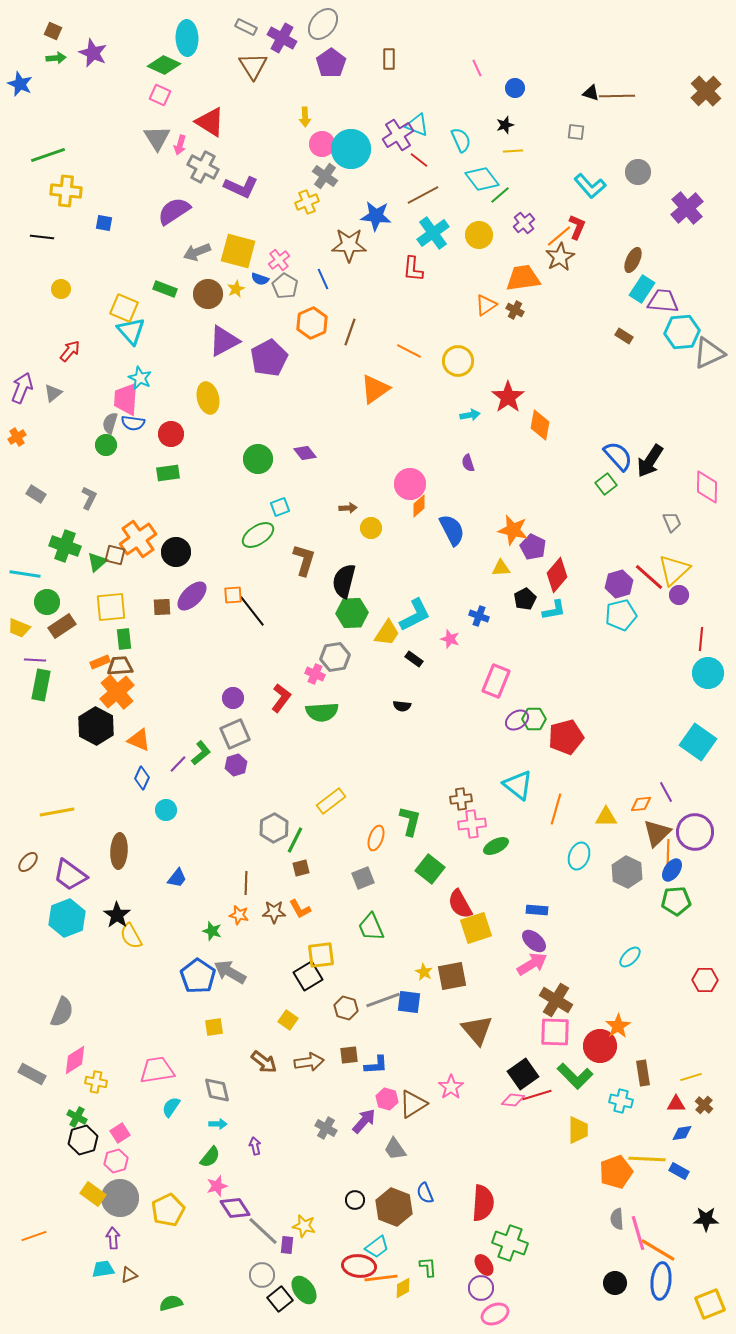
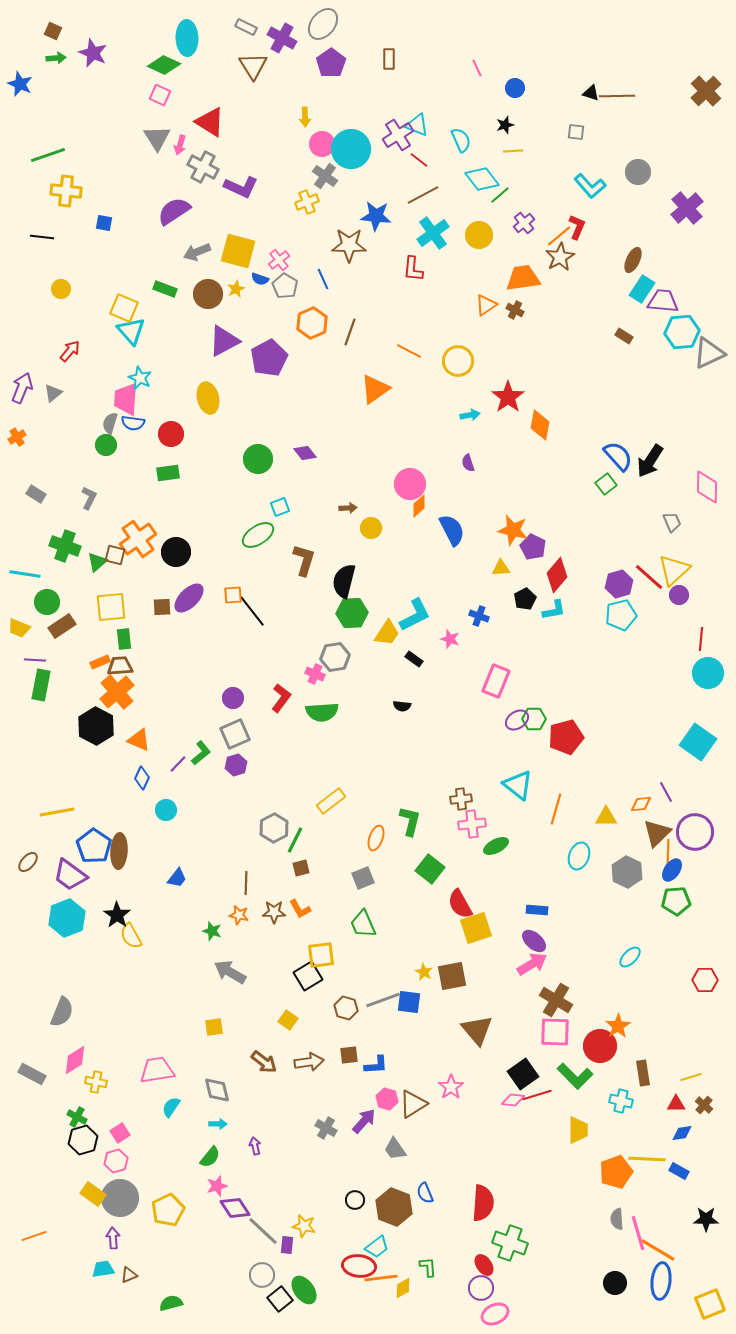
purple ellipse at (192, 596): moved 3 px left, 2 px down
green trapezoid at (371, 927): moved 8 px left, 3 px up
blue pentagon at (198, 976): moved 104 px left, 130 px up
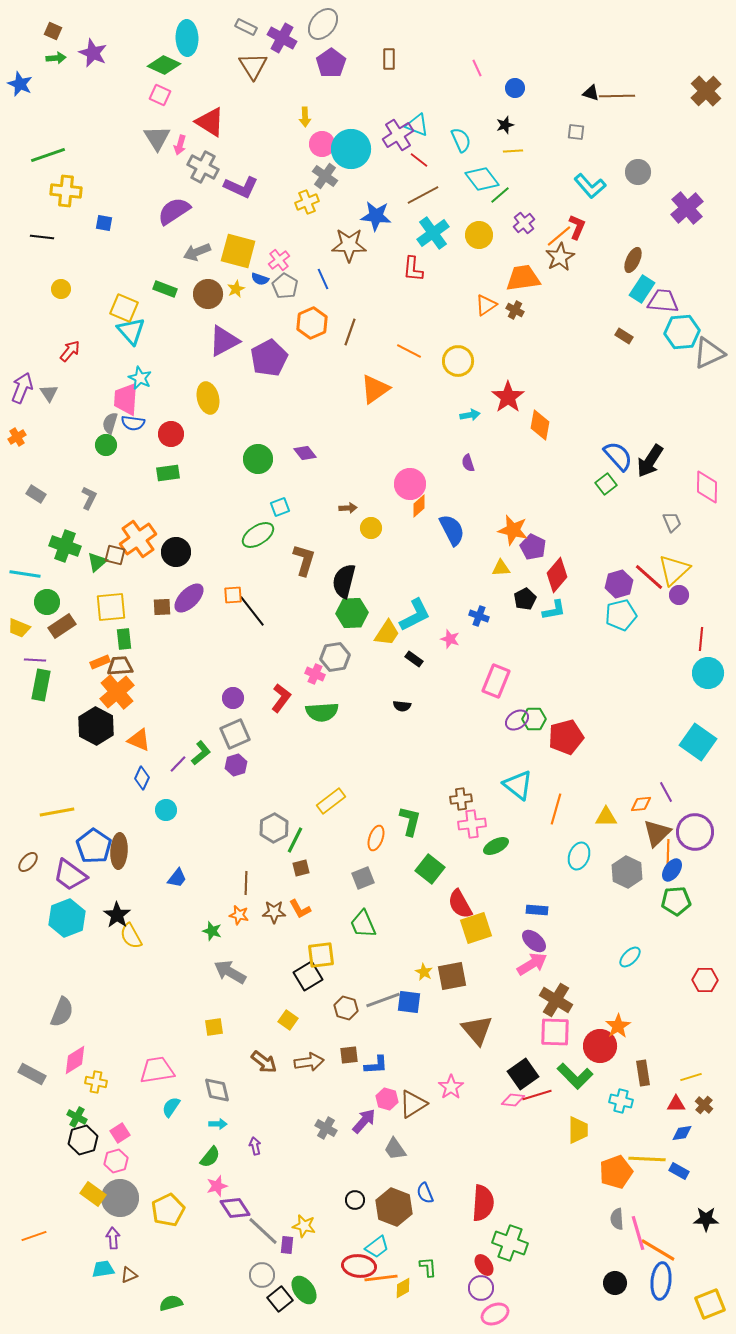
gray triangle at (53, 393): moved 4 px left; rotated 24 degrees counterclockwise
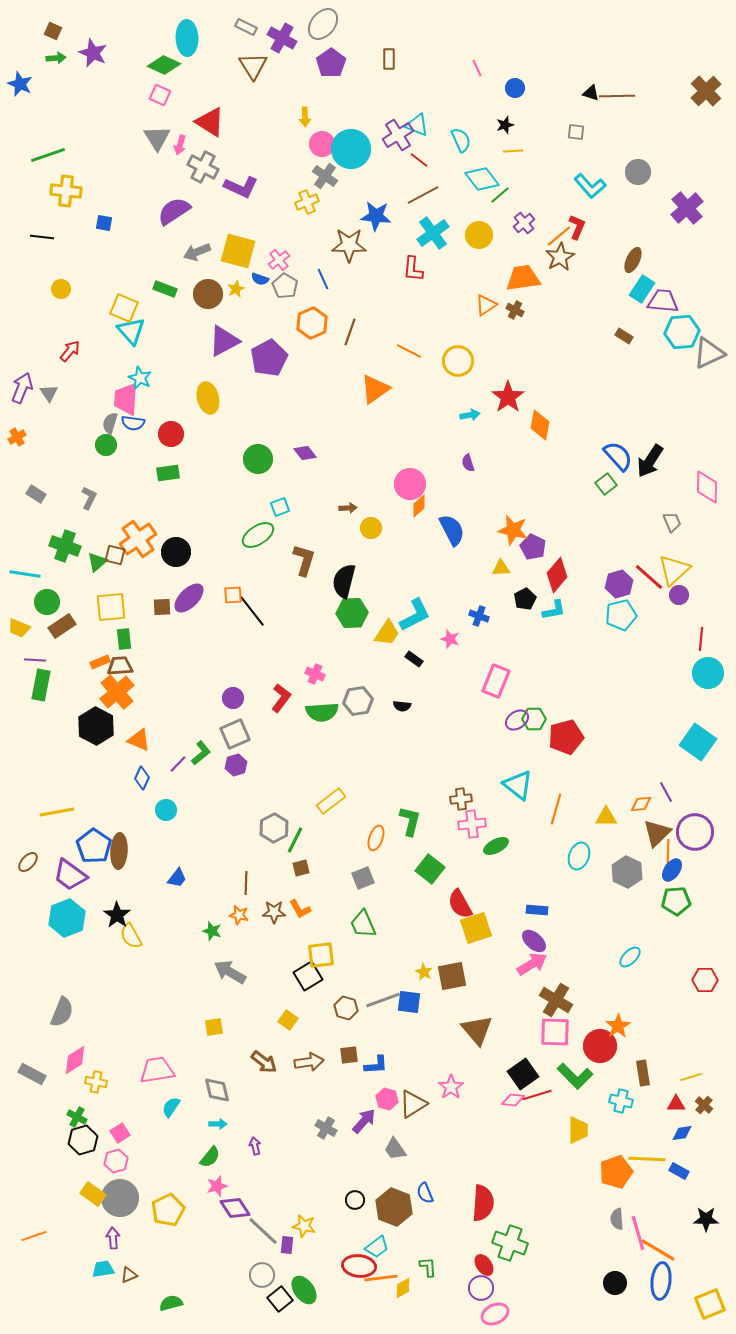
gray hexagon at (335, 657): moved 23 px right, 44 px down
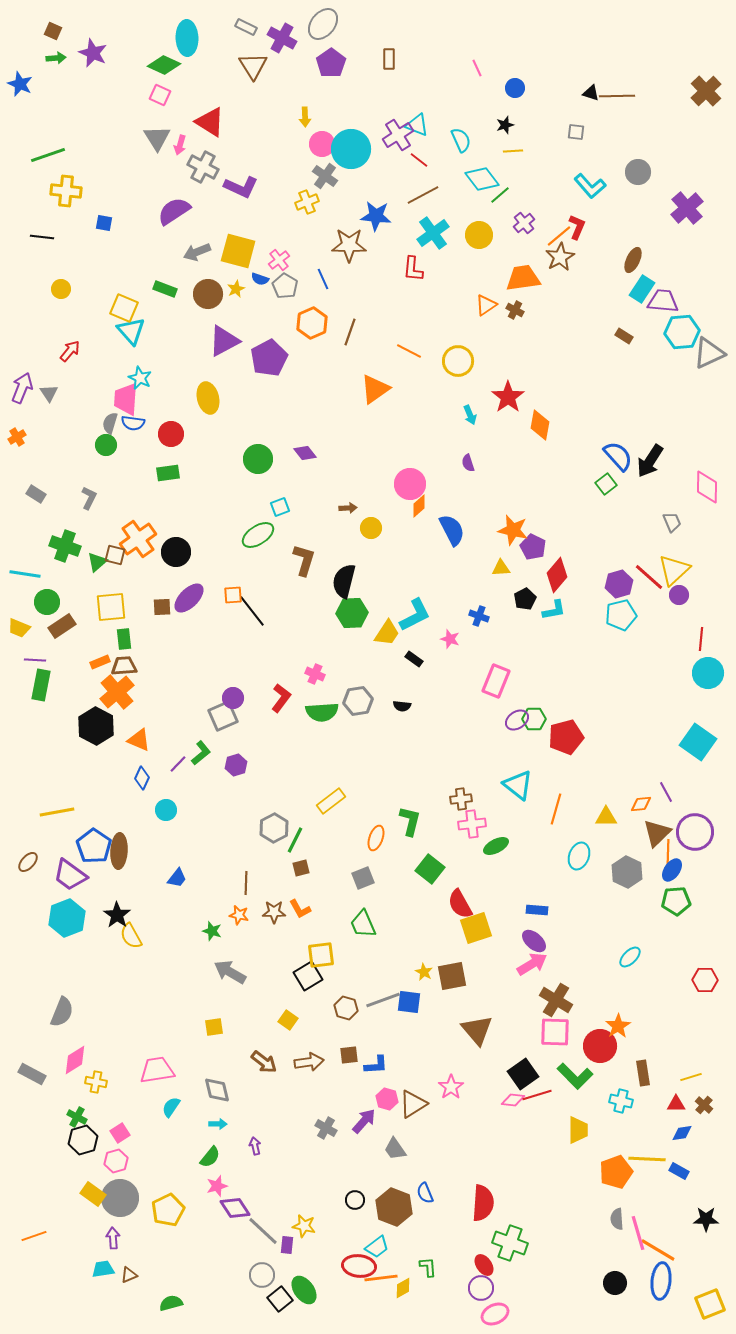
cyan arrow at (470, 415): rotated 78 degrees clockwise
brown trapezoid at (120, 666): moved 4 px right
gray square at (235, 734): moved 12 px left, 18 px up
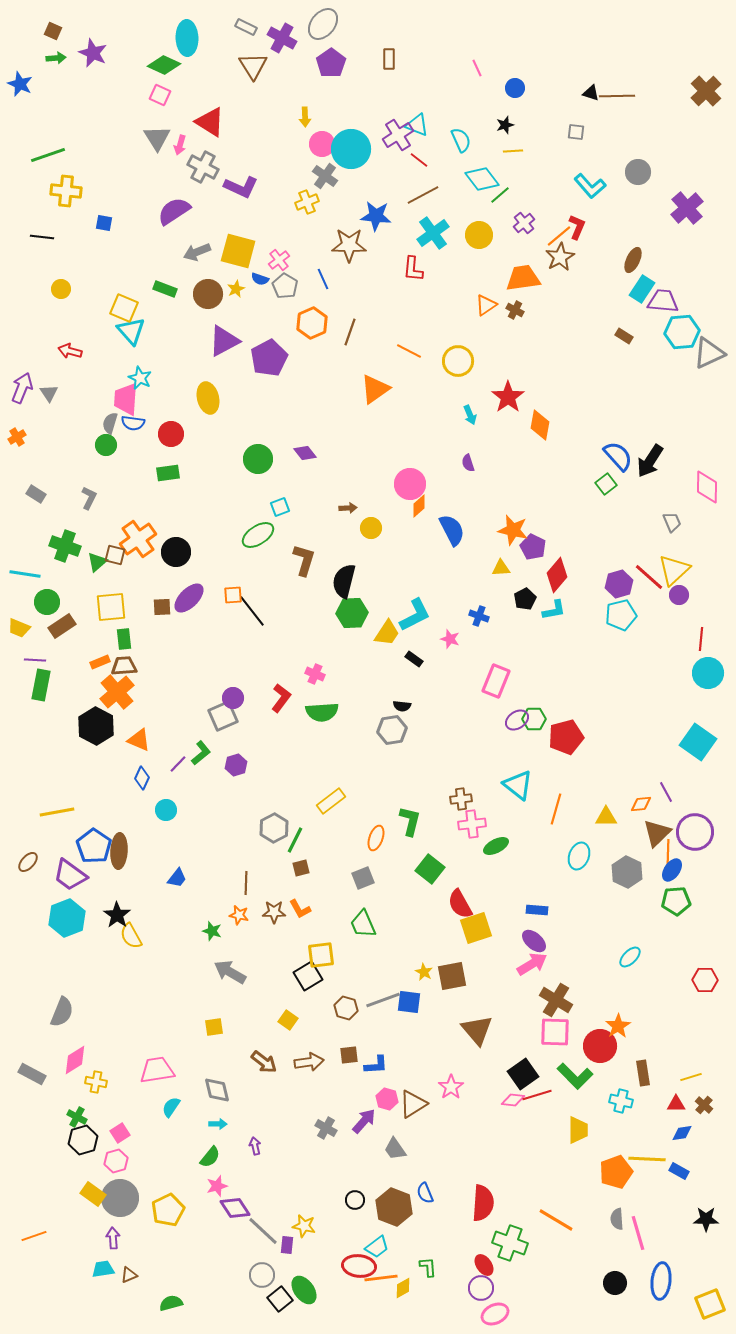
red arrow at (70, 351): rotated 115 degrees counterclockwise
gray hexagon at (358, 701): moved 34 px right, 29 px down
orange line at (658, 1250): moved 102 px left, 30 px up
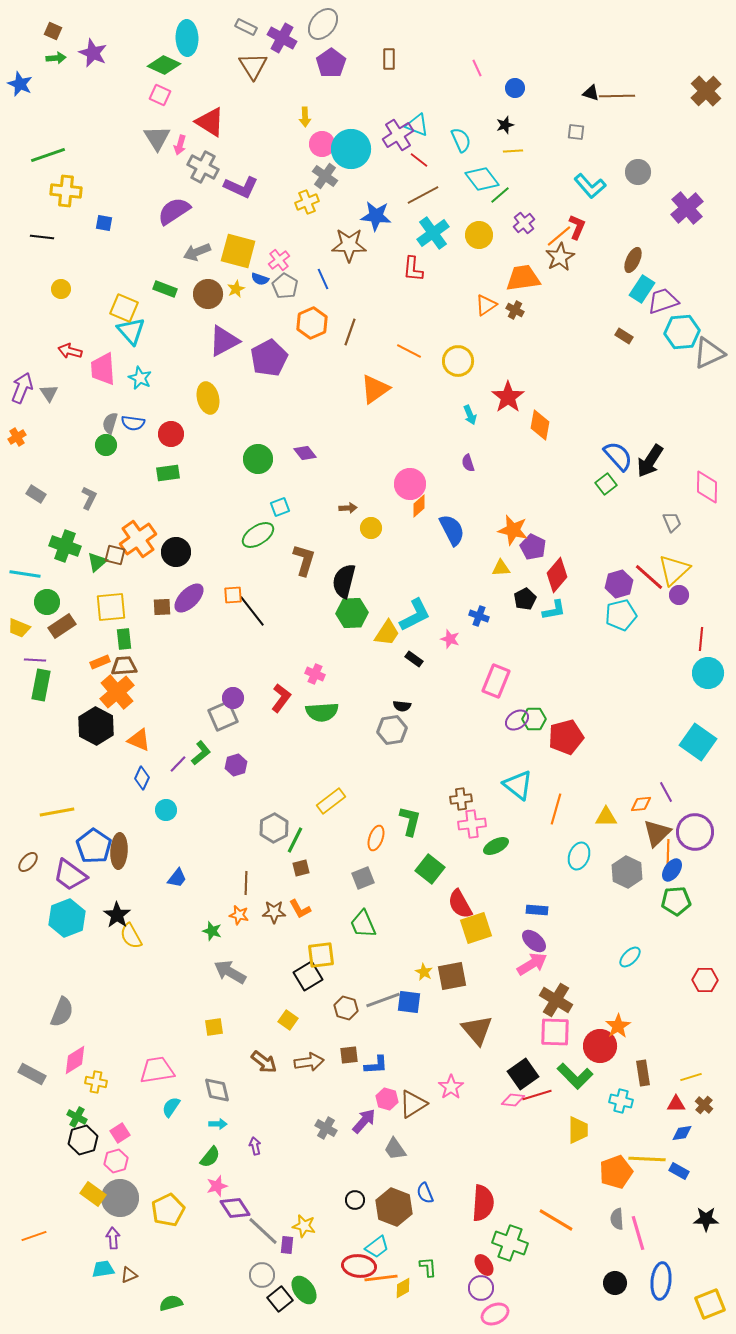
purple trapezoid at (663, 301): rotated 24 degrees counterclockwise
pink trapezoid at (126, 399): moved 23 px left, 30 px up; rotated 8 degrees counterclockwise
